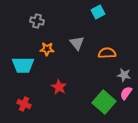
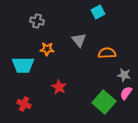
gray triangle: moved 2 px right, 3 px up
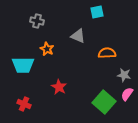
cyan square: moved 1 px left; rotated 16 degrees clockwise
gray triangle: moved 1 px left, 4 px up; rotated 28 degrees counterclockwise
orange star: rotated 24 degrees clockwise
pink semicircle: moved 1 px right, 1 px down
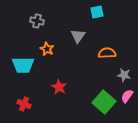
gray triangle: rotated 42 degrees clockwise
pink semicircle: moved 2 px down
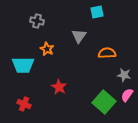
gray triangle: moved 1 px right
pink semicircle: moved 1 px up
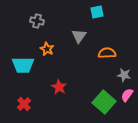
red cross: rotated 24 degrees clockwise
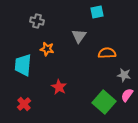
orange star: rotated 16 degrees counterclockwise
cyan trapezoid: rotated 95 degrees clockwise
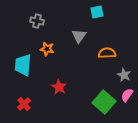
gray star: rotated 16 degrees clockwise
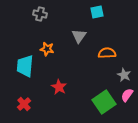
gray cross: moved 3 px right, 7 px up
cyan trapezoid: moved 2 px right, 1 px down
green square: rotated 15 degrees clockwise
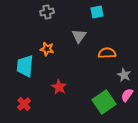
gray cross: moved 7 px right, 2 px up; rotated 24 degrees counterclockwise
